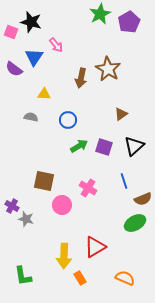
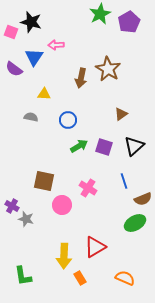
pink arrow: rotated 126 degrees clockwise
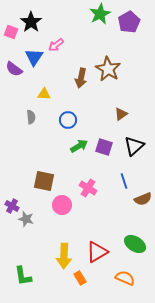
black star: rotated 20 degrees clockwise
pink arrow: rotated 35 degrees counterclockwise
gray semicircle: rotated 72 degrees clockwise
green ellipse: moved 21 px down; rotated 60 degrees clockwise
red triangle: moved 2 px right, 5 px down
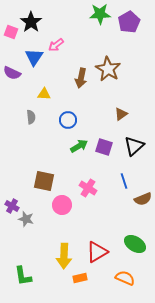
green star: rotated 25 degrees clockwise
purple semicircle: moved 2 px left, 4 px down; rotated 12 degrees counterclockwise
orange rectangle: rotated 72 degrees counterclockwise
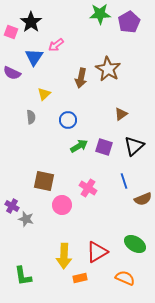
yellow triangle: rotated 48 degrees counterclockwise
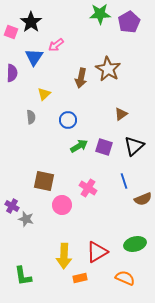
purple semicircle: rotated 114 degrees counterclockwise
green ellipse: rotated 45 degrees counterclockwise
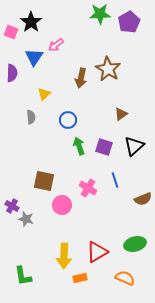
green arrow: rotated 78 degrees counterclockwise
blue line: moved 9 px left, 1 px up
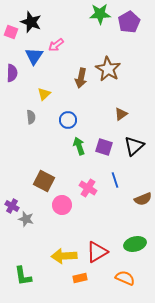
black star: rotated 15 degrees counterclockwise
blue triangle: moved 1 px up
brown square: rotated 15 degrees clockwise
yellow arrow: rotated 85 degrees clockwise
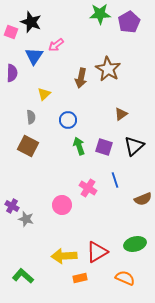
brown square: moved 16 px left, 35 px up
green L-shape: rotated 140 degrees clockwise
